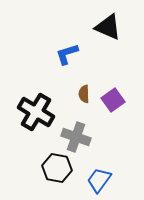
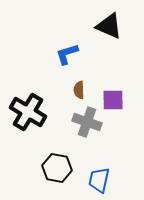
black triangle: moved 1 px right, 1 px up
brown semicircle: moved 5 px left, 4 px up
purple square: rotated 35 degrees clockwise
black cross: moved 8 px left
gray cross: moved 11 px right, 15 px up
blue trapezoid: rotated 24 degrees counterclockwise
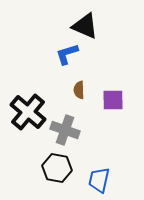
black triangle: moved 24 px left
black cross: rotated 9 degrees clockwise
gray cross: moved 22 px left, 8 px down
